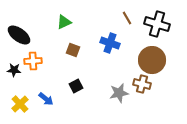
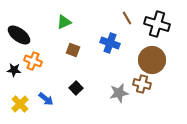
orange cross: rotated 24 degrees clockwise
black square: moved 2 px down; rotated 16 degrees counterclockwise
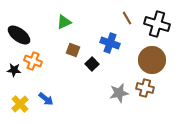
brown cross: moved 3 px right, 4 px down
black square: moved 16 px right, 24 px up
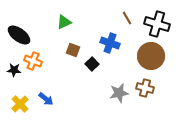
brown circle: moved 1 px left, 4 px up
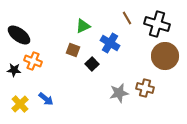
green triangle: moved 19 px right, 4 px down
blue cross: rotated 12 degrees clockwise
brown circle: moved 14 px right
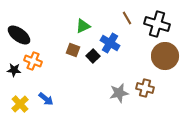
black square: moved 1 px right, 8 px up
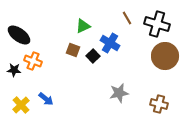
brown cross: moved 14 px right, 16 px down
yellow cross: moved 1 px right, 1 px down
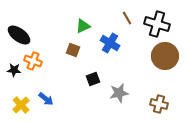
black square: moved 23 px down; rotated 24 degrees clockwise
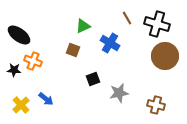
brown cross: moved 3 px left, 1 px down
